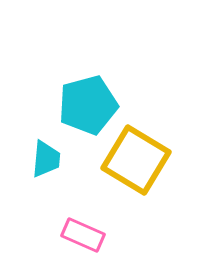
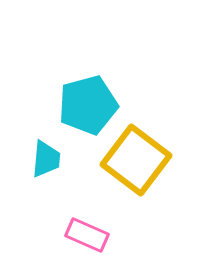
yellow square: rotated 6 degrees clockwise
pink rectangle: moved 4 px right
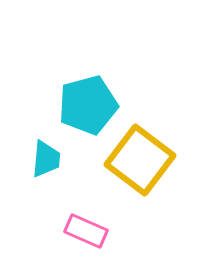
yellow square: moved 4 px right
pink rectangle: moved 1 px left, 4 px up
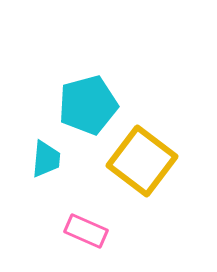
yellow square: moved 2 px right, 1 px down
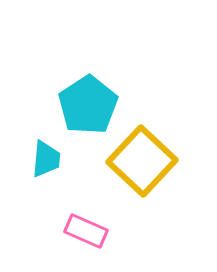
cyan pentagon: rotated 18 degrees counterclockwise
yellow square: rotated 6 degrees clockwise
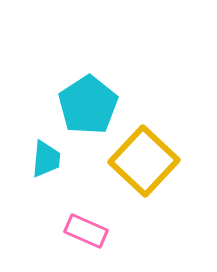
yellow square: moved 2 px right
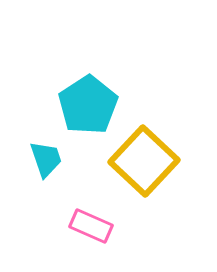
cyan trapezoid: rotated 24 degrees counterclockwise
pink rectangle: moved 5 px right, 5 px up
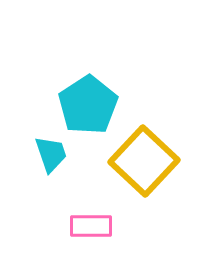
cyan trapezoid: moved 5 px right, 5 px up
pink rectangle: rotated 24 degrees counterclockwise
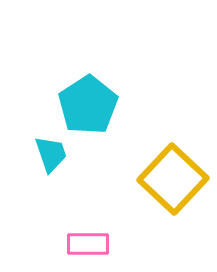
yellow square: moved 29 px right, 18 px down
pink rectangle: moved 3 px left, 18 px down
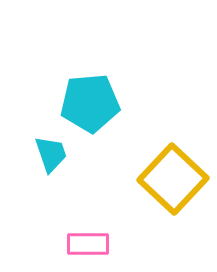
cyan pentagon: moved 2 px right, 2 px up; rotated 28 degrees clockwise
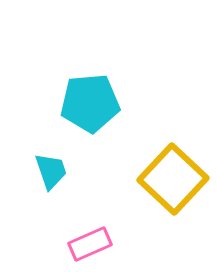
cyan trapezoid: moved 17 px down
pink rectangle: moved 2 px right; rotated 24 degrees counterclockwise
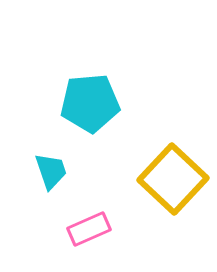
pink rectangle: moved 1 px left, 15 px up
